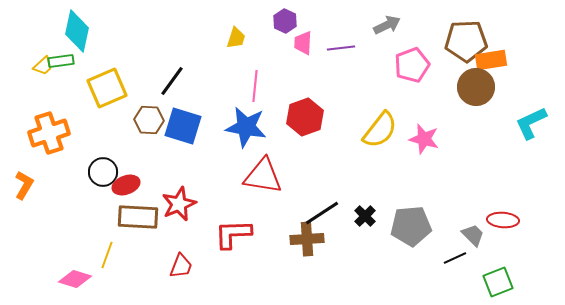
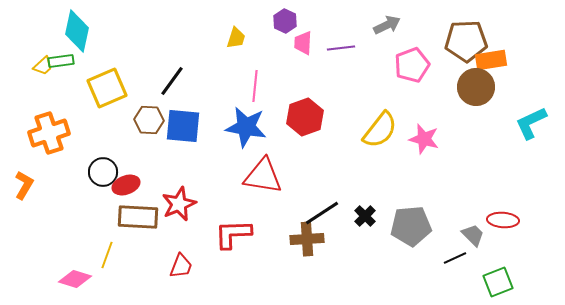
blue square at (183, 126): rotated 12 degrees counterclockwise
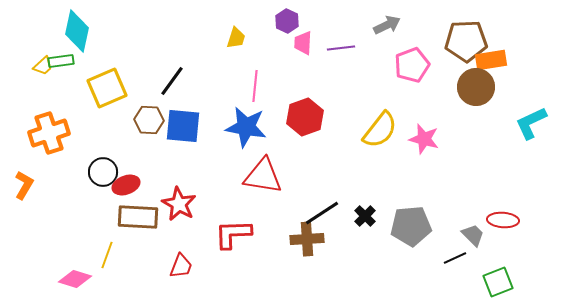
purple hexagon at (285, 21): moved 2 px right
red star at (179, 204): rotated 20 degrees counterclockwise
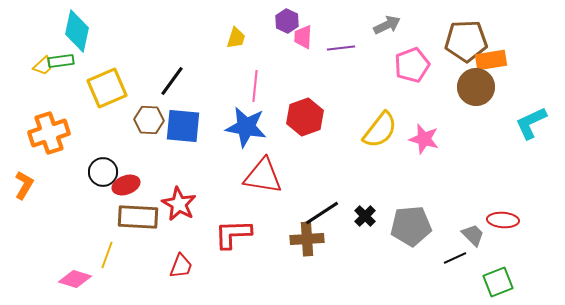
pink trapezoid at (303, 43): moved 6 px up
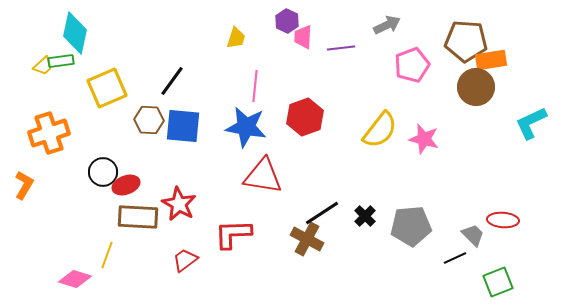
cyan diamond at (77, 31): moved 2 px left, 2 px down
brown pentagon at (466, 41): rotated 6 degrees clockwise
brown cross at (307, 239): rotated 32 degrees clockwise
red trapezoid at (181, 266): moved 4 px right, 6 px up; rotated 148 degrees counterclockwise
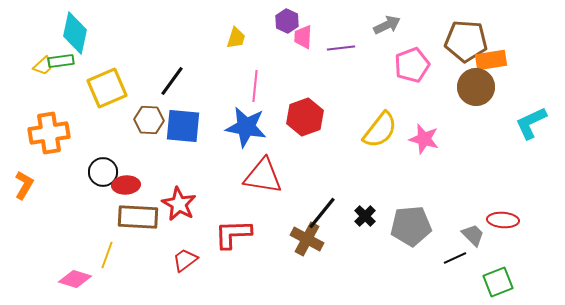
orange cross at (49, 133): rotated 9 degrees clockwise
red ellipse at (126, 185): rotated 16 degrees clockwise
black line at (322, 213): rotated 18 degrees counterclockwise
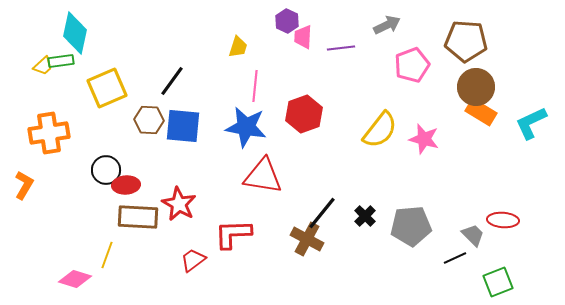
yellow trapezoid at (236, 38): moved 2 px right, 9 px down
orange rectangle at (491, 60): moved 10 px left, 52 px down; rotated 40 degrees clockwise
red hexagon at (305, 117): moved 1 px left, 3 px up
black circle at (103, 172): moved 3 px right, 2 px up
red trapezoid at (185, 260): moved 8 px right
